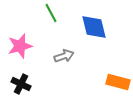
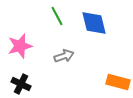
green line: moved 6 px right, 3 px down
blue diamond: moved 4 px up
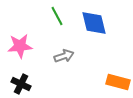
pink star: rotated 10 degrees clockwise
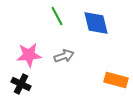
blue diamond: moved 2 px right
pink star: moved 9 px right, 9 px down
orange rectangle: moved 2 px left, 2 px up
